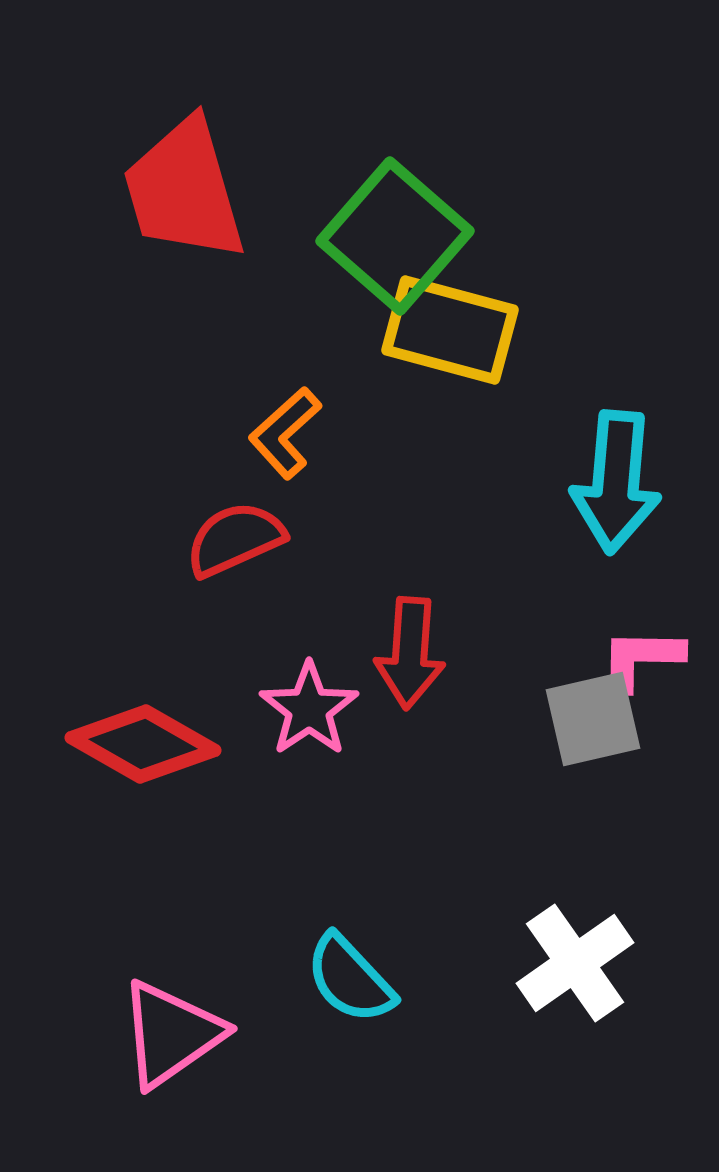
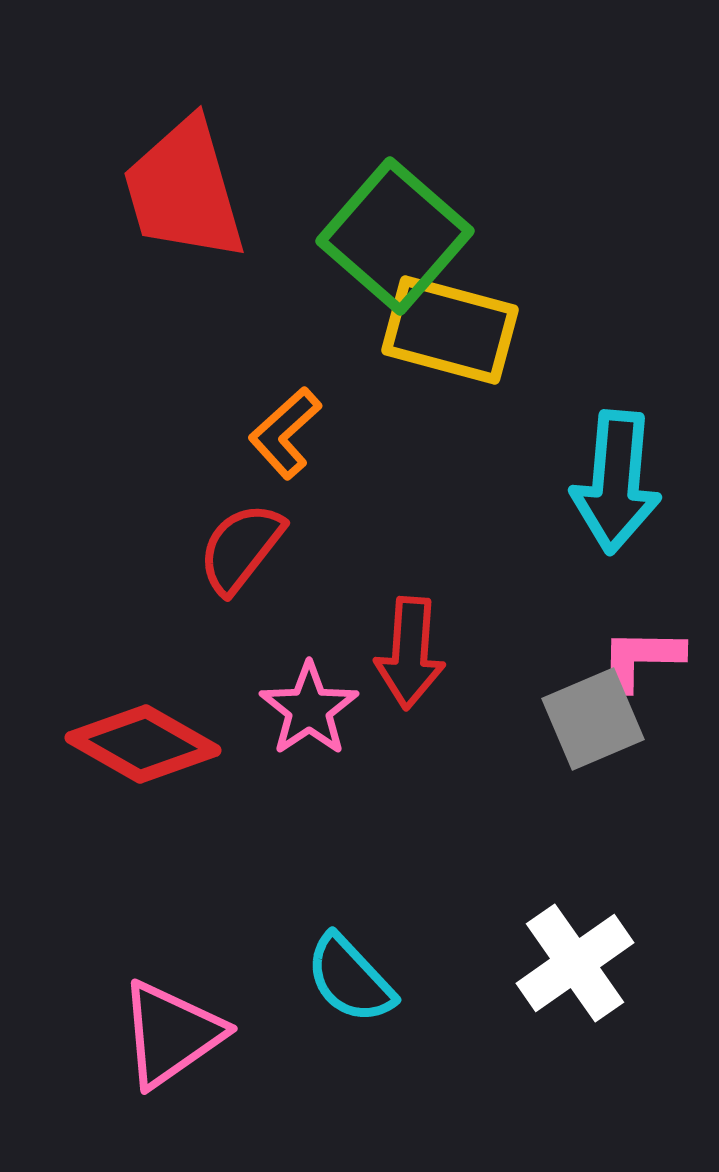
red semicircle: moved 6 px right, 9 px down; rotated 28 degrees counterclockwise
gray square: rotated 10 degrees counterclockwise
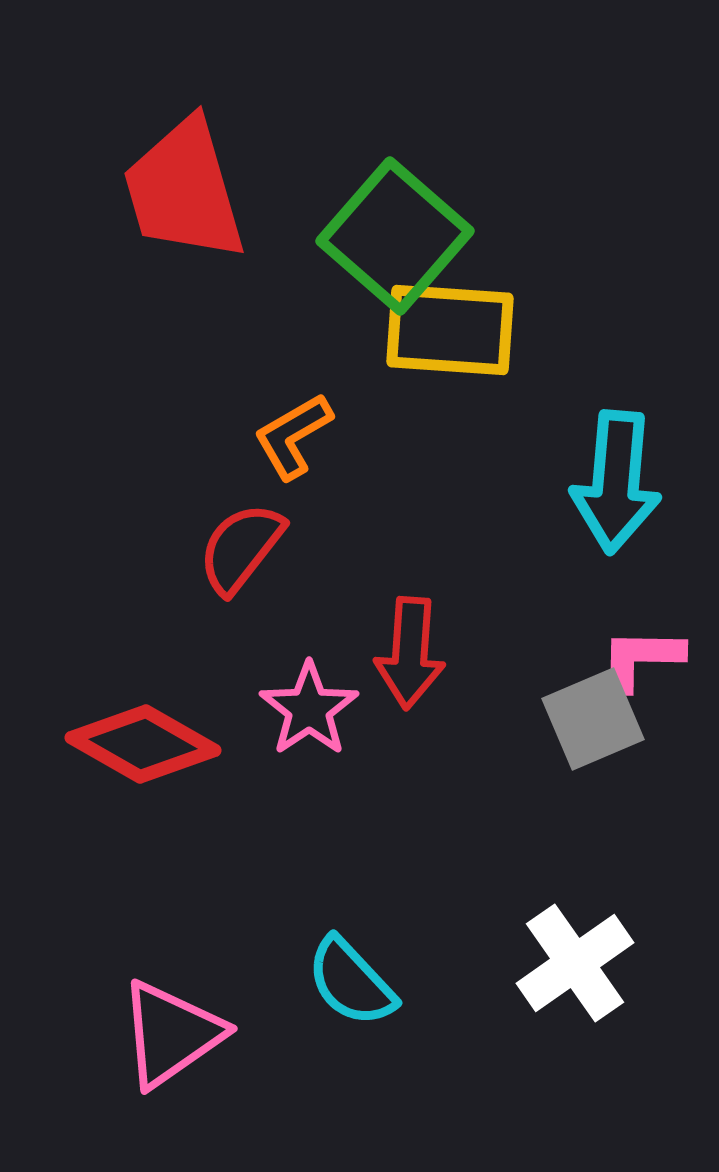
yellow rectangle: rotated 11 degrees counterclockwise
orange L-shape: moved 8 px right, 3 px down; rotated 12 degrees clockwise
cyan semicircle: moved 1 px right, 3 px down
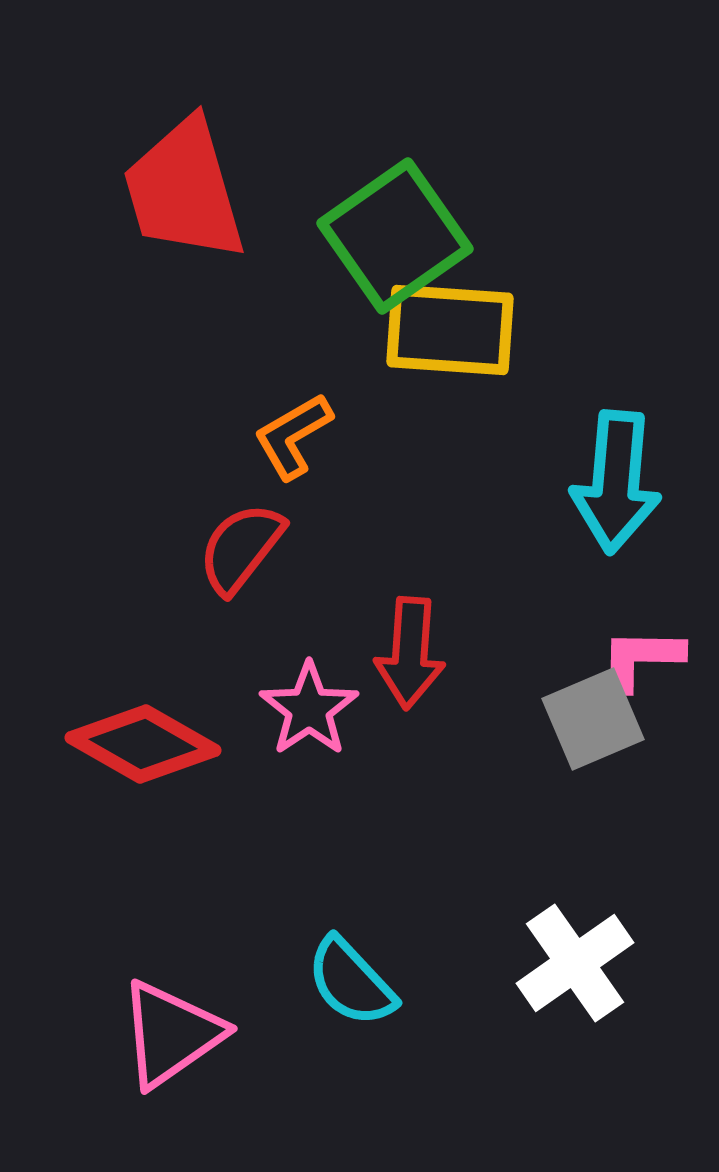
green square: rotated 14 degrees clockwise
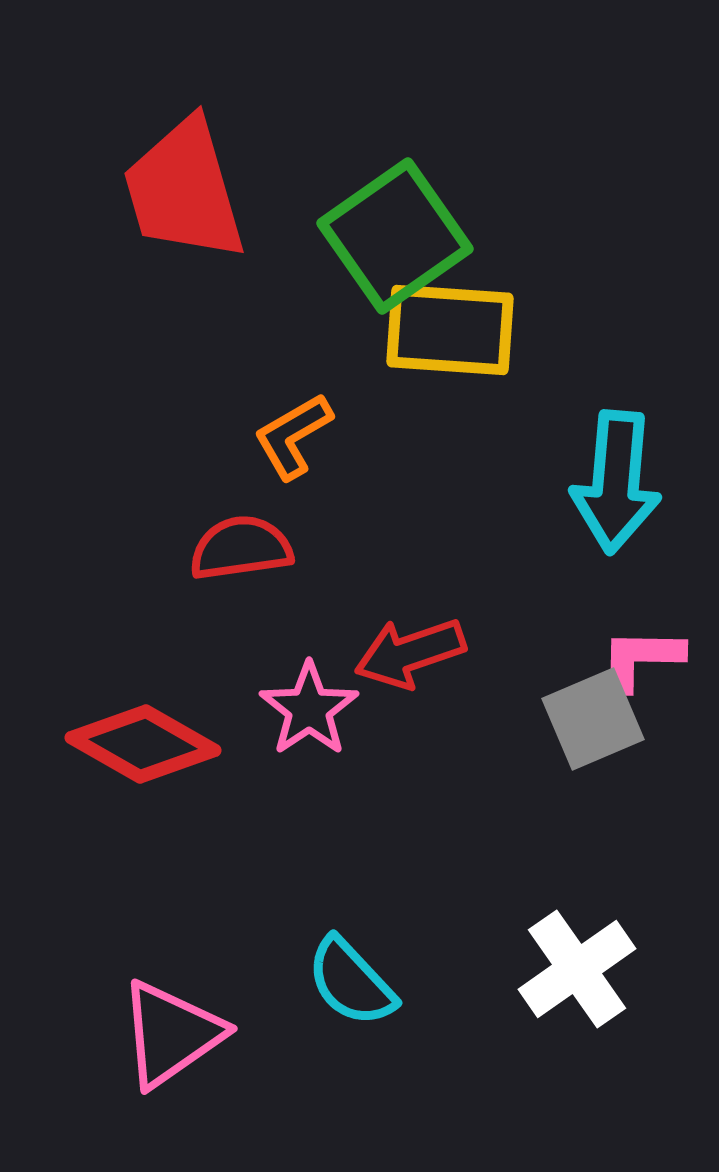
red semicircle: rotated 44 degrees clockwise
red arrow: rotated 67 degrees clockwise
white cross: moved 2 px right, 6 px down
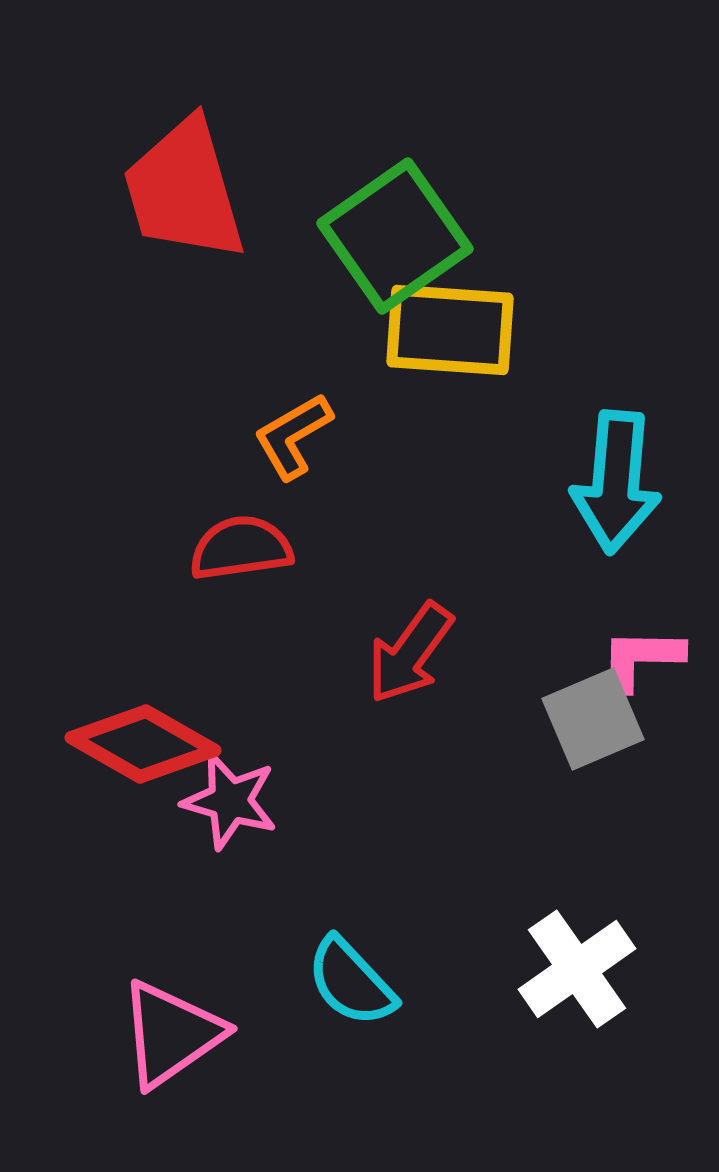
red arrow: rotated 35 degrees counterclockwise
pink star: moved 79 px left, 92 px down; rotated 22 degrees counterclockwise
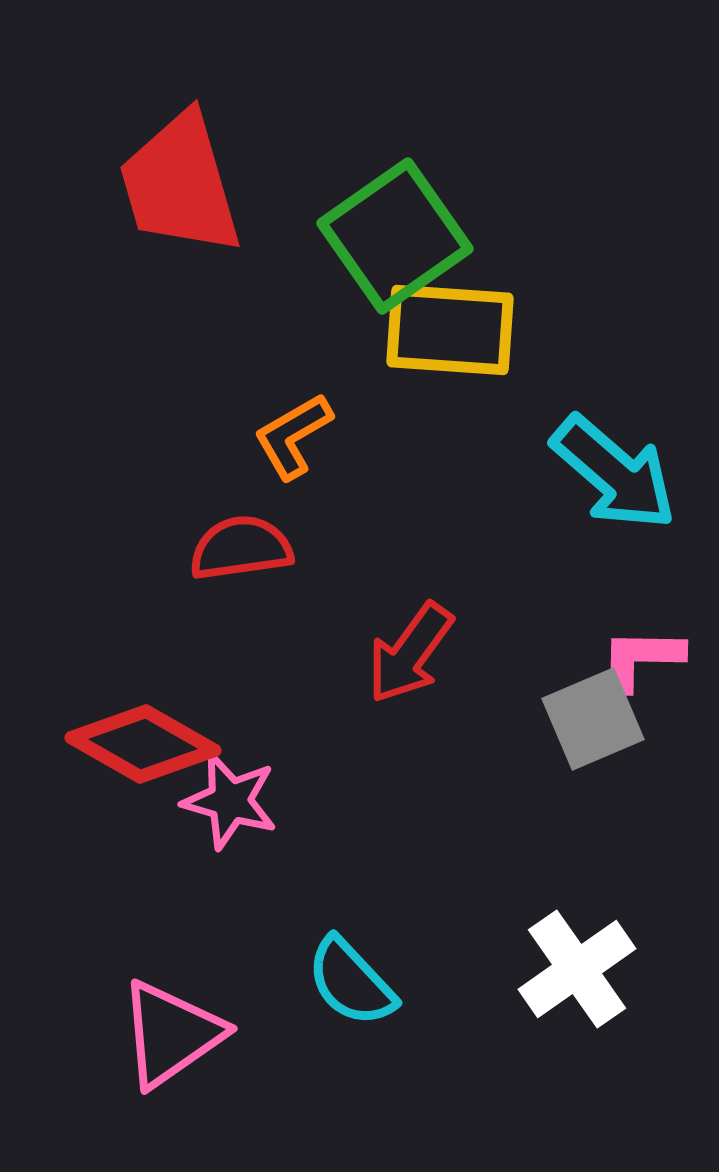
red trapezoid: moved 4 px left, 6 px up
cyan arrow: moved 2 px left, 9 px up; rotated 54 degrees counterclockwise
